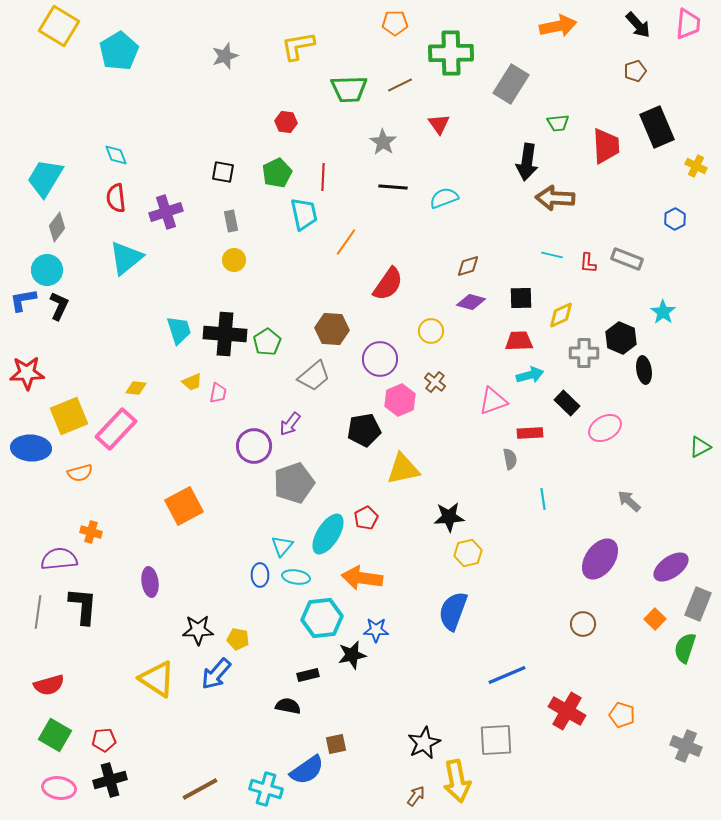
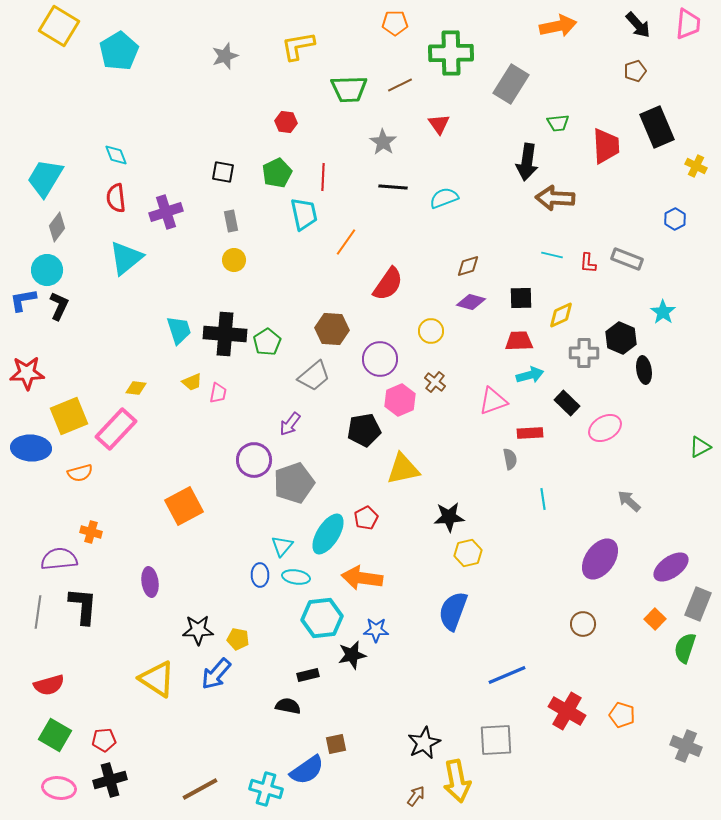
purple circle at (254, 446): moved 14 px down
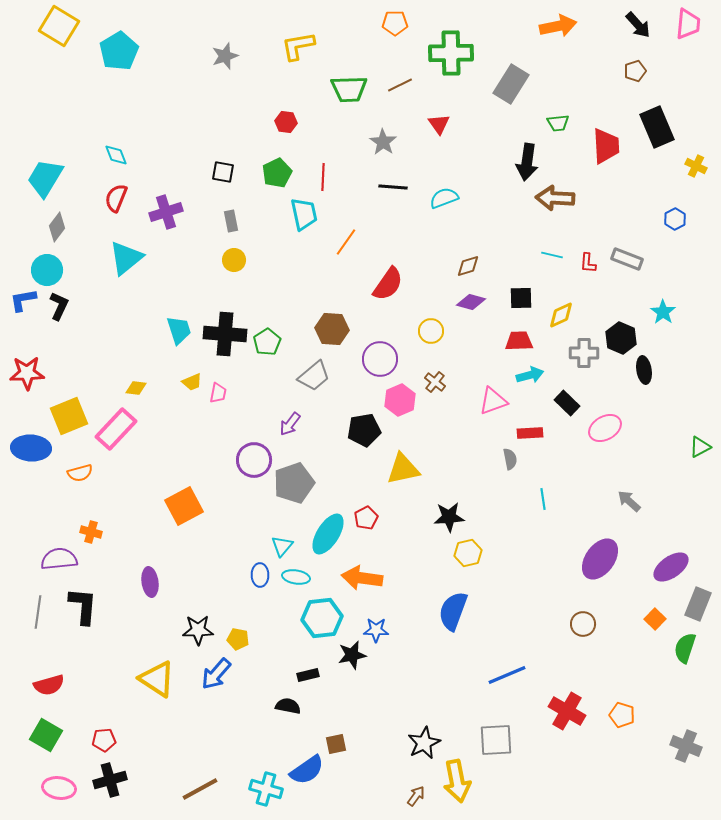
red semicircle at (116, 198): rotated 28 degrees clockwise
green square at (55, 735): moved 9 px left
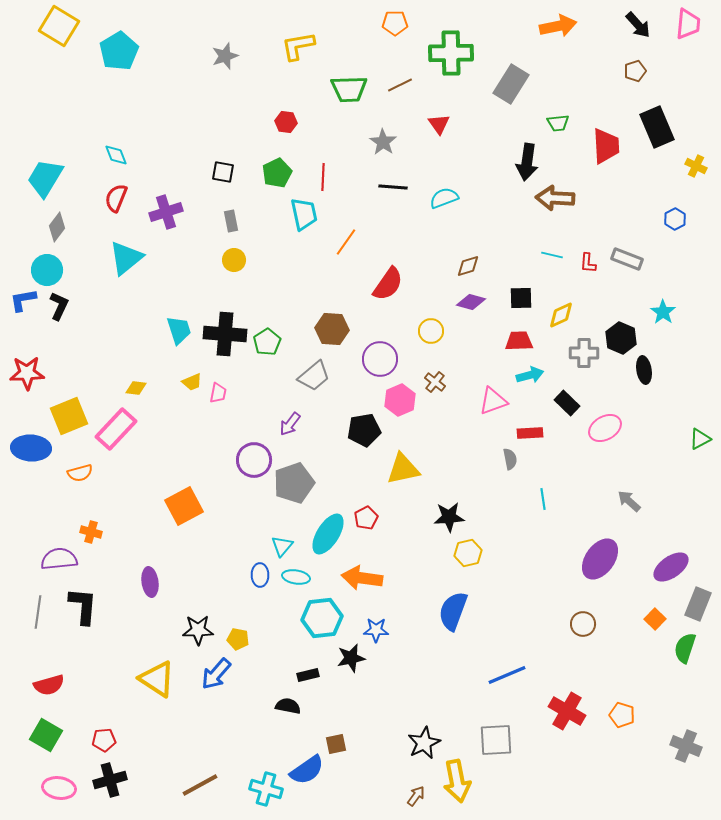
green triangle at (700, 447): moved 8 px up
black star at (352, 655): moved 1 px left, 3 px down
brown line at (200, 789): moved 4 px up
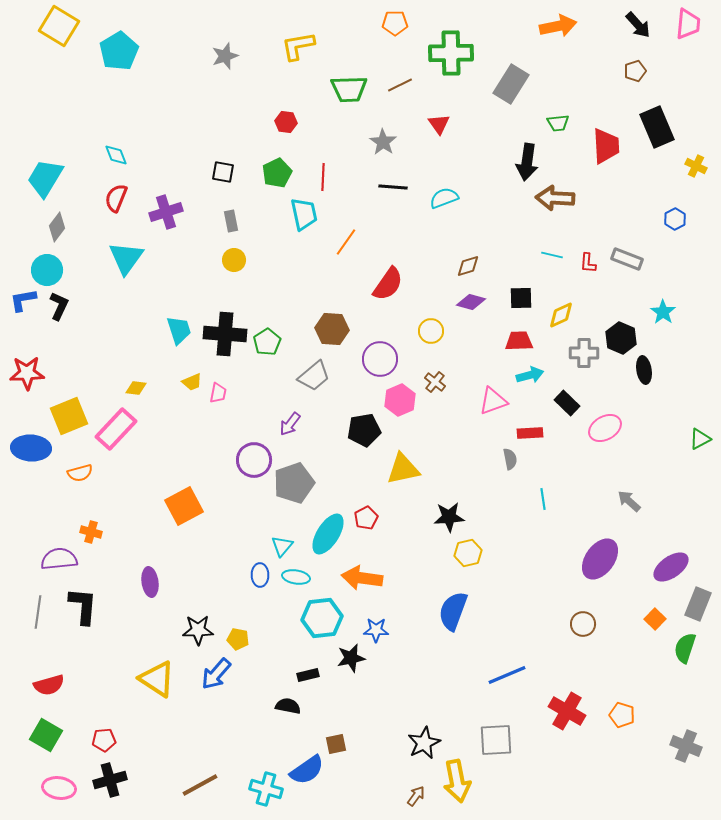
cyan triangle at (126, 258): rotated 15 degrees counterclockwise
